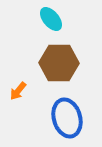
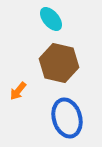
brown hexagon: rotated 12 degrees clockwise
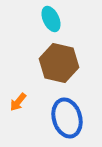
cyan ellipse: rotated 15 degrees clockwise
orange arrow: moved 11 px down
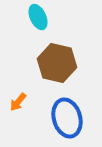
cyan ellipse: moved 13 px left, 2 px up
brown hexagon: moved 2 px left
